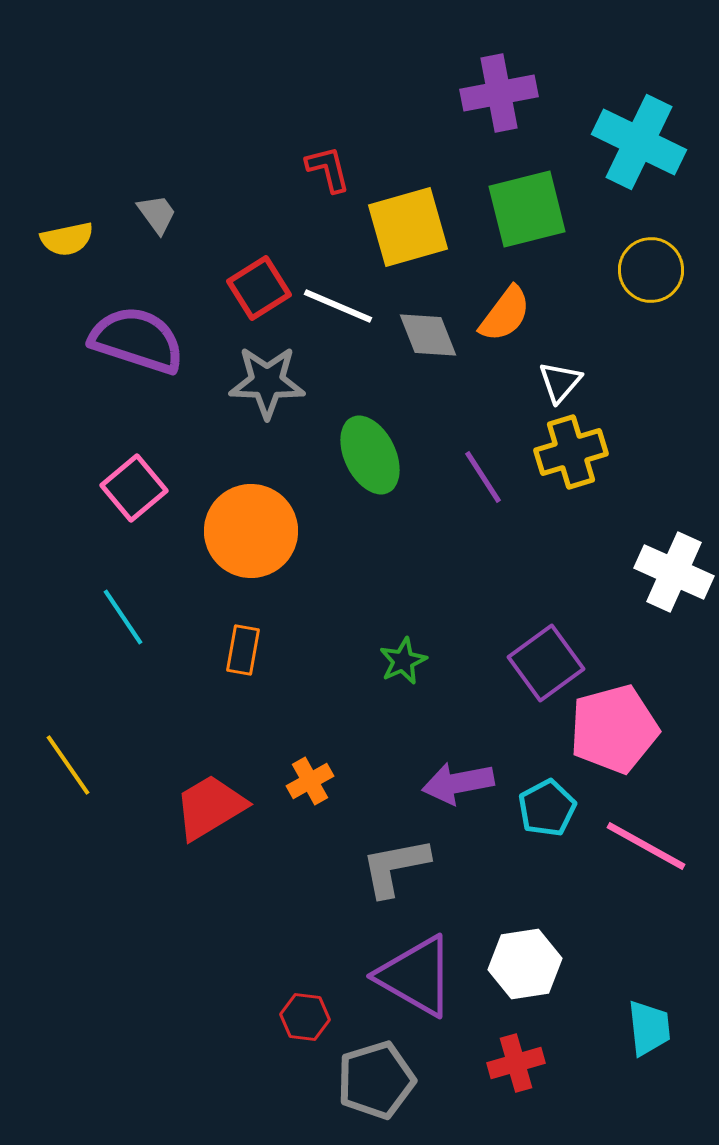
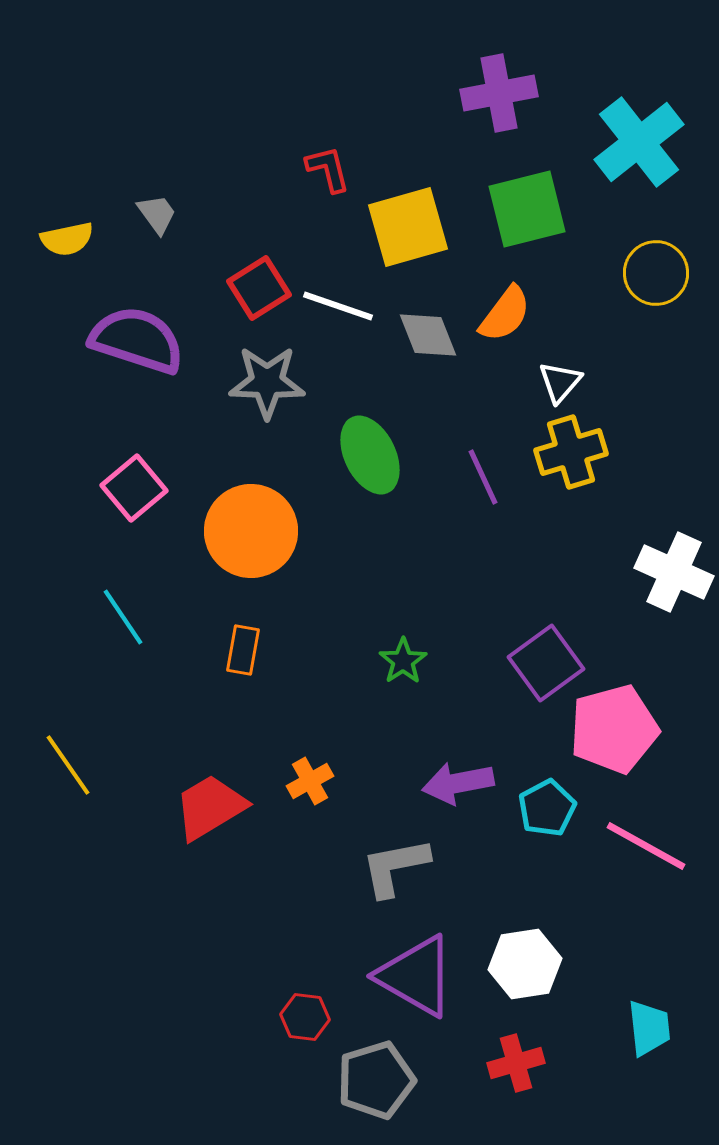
cyan cross: rotated 26 degrees clockwise
yellow circle: moved 5 px right, 3 px down
white line: rotated 4 degrees counterclockwise
purple line: rotated 8 degrees clockwise
green star: rotated 9 degrees counterclockwise
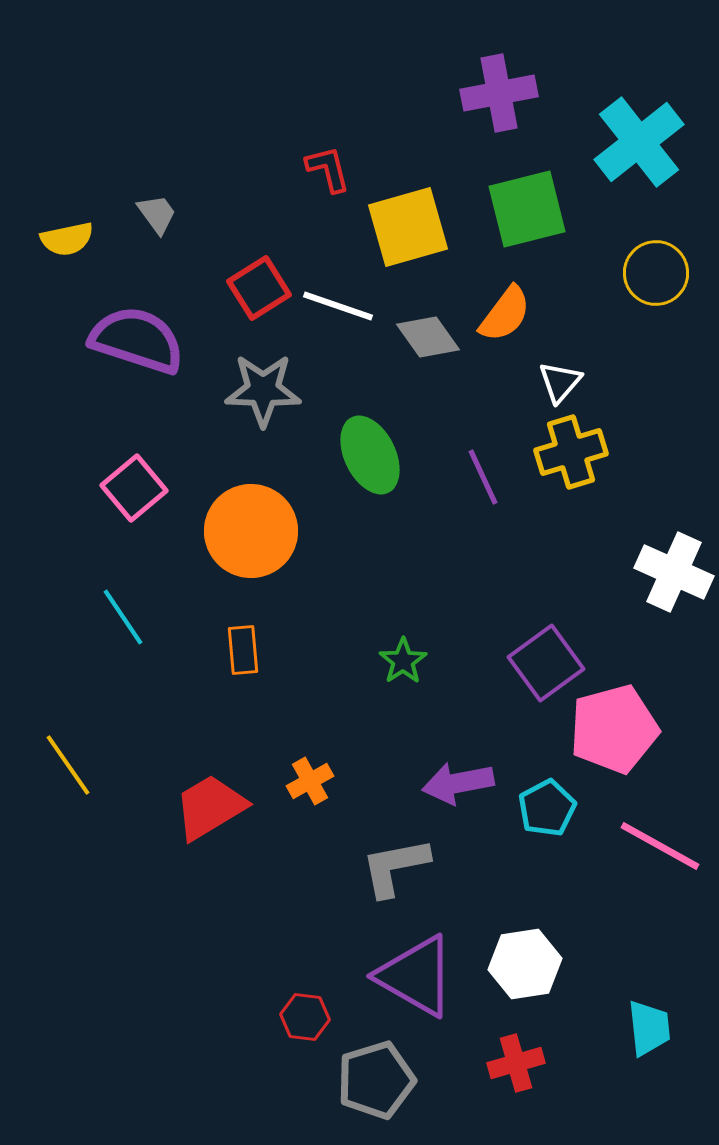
gray diamond: moved 2 px down; rotated 14 degrees counterclockwise
gray star: moved 4 px left, 8 px down
orange rectangle: rotated 15 degrees counterclockwise
pink line: moved 14 px right
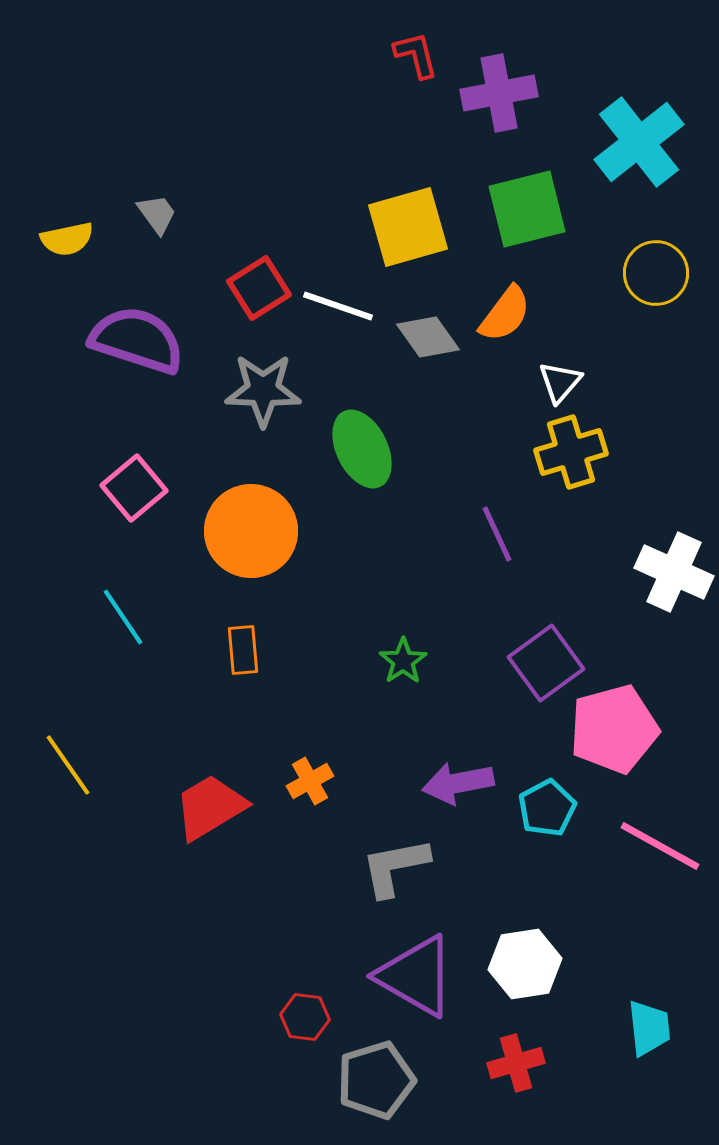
red L-shape: moved 88 px right, 114 px up
green ellipse: moved 8 px left, 6 px up
purple line: moved 14 px right, 57 px down
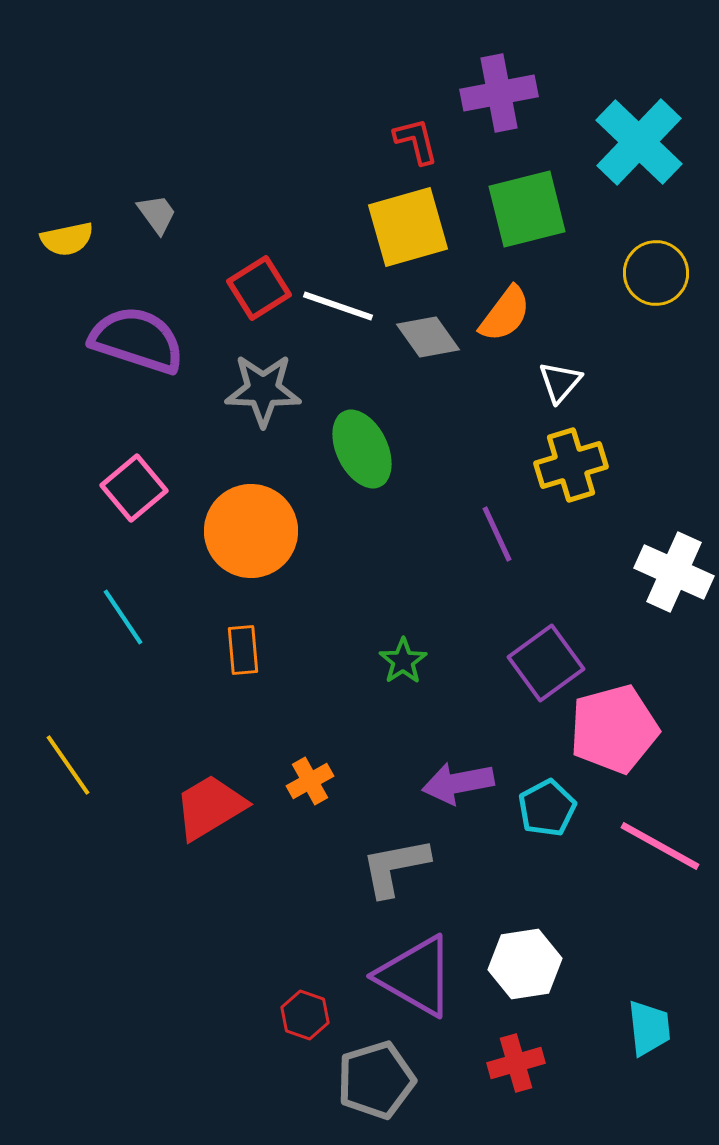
red L-shape: moved 86 px down
cyan cross: rotated 8 degrees counterclockwise
yellow cross: moved 13 px down
red hexagon: moved 2 px up; rotated 12 degrees clockwise
